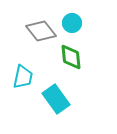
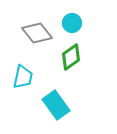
gray diamond: moved 4 px left, 2 px down
green diamond: rotated 60 degrees clockwise
cyan rectangle: moved 6 px down
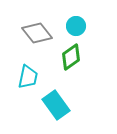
cyan circle: moved 4 px right, 3 px down
cyan trapezoid: moved 5 px right
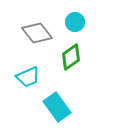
cyan circle: moved 1 px left, 4 px up
cyan trapezoid: rotated 55 degrees clockwise
cyan rectangle: moved 1 px right, 2 px down
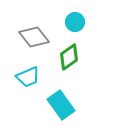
gray diamond: moved 3 px left, 4 px down
green diamond: moved 2 px left
cyan rectangle: moved 4 px right, 2 px up
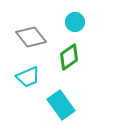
gray diamond: moved 3 px left
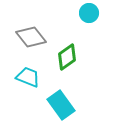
cyan circle: moved 14 px right, 9 px up
green diamond: moved 2 px left
cyan trapezoid: rotated 135 degrees counterclockwise
